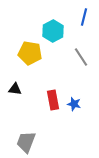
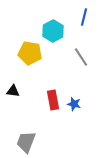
black triangle: moved 2 px left, 2 px down
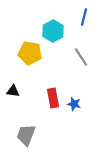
red rectangle: moved 2 px up
gray trapezoid: moved 7 px up
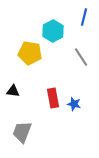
gray trapezoid: moved 4 px left, 3 px up
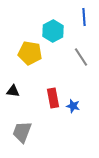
blue line: rotated 18 degrees counterclockwise
blue star: moved 1 px left, 2 px down
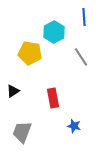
cyan hexagon: moved 1 px right, 1 px down
black triangle: rotated 40 degrees counterclockwise
blue star: moved 1 px right, 20 px down
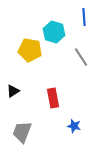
cyan hexagon: rotated 15 degrees counterclockwise
yellow pentagon: moved 3 px up
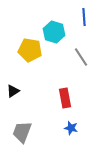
red rectangle: moved 12 px right
blue star: moved 3 px left, 2 px down
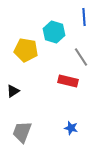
yellow pentagon: moved 4 px left
red rectangle: moved 3 px right, 17 px up; rotated 66 degrees counterclockwise
